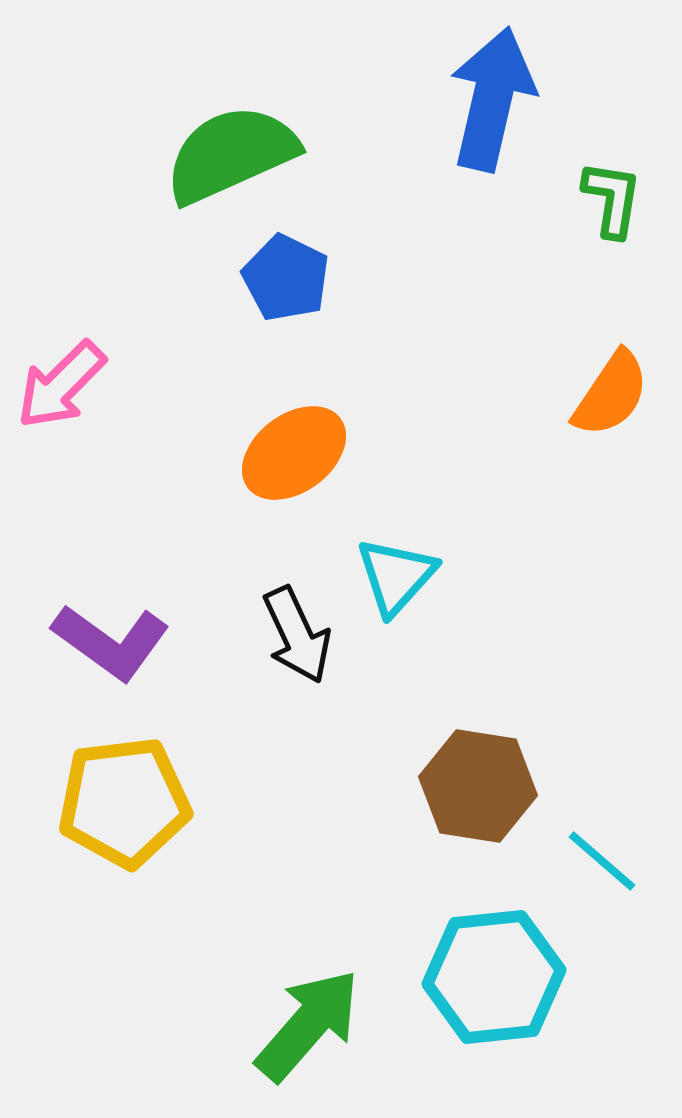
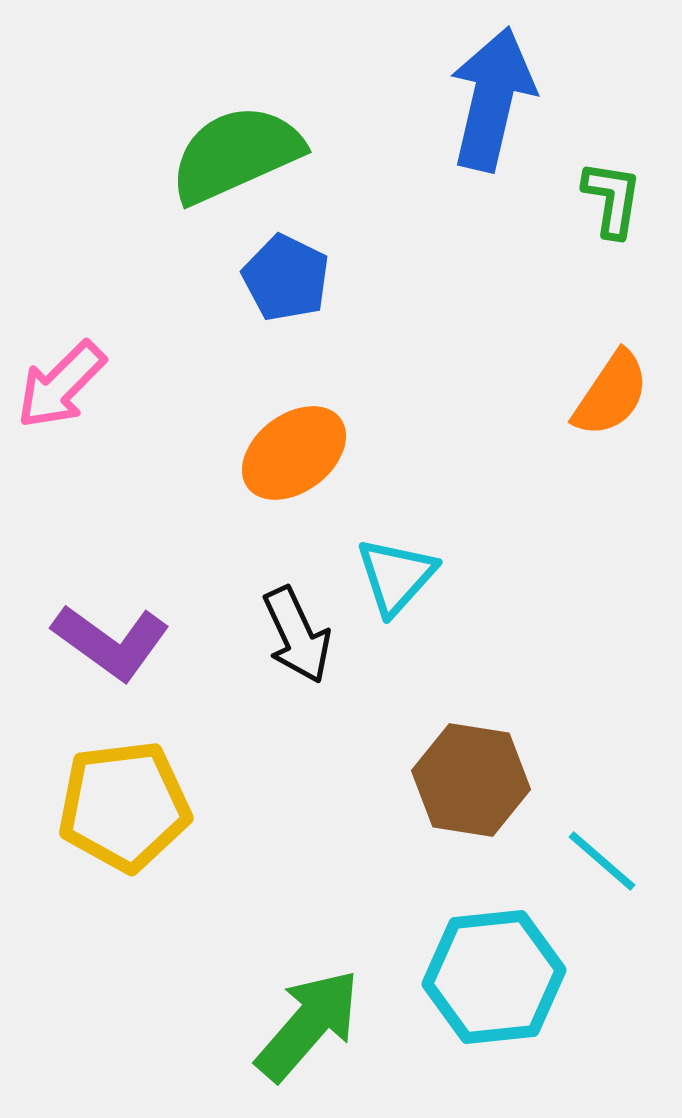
green semicircle: moved 5 px right
brown hexagon: moved 7 px left, 6 px up
yellow pentagon: moved 4 px down
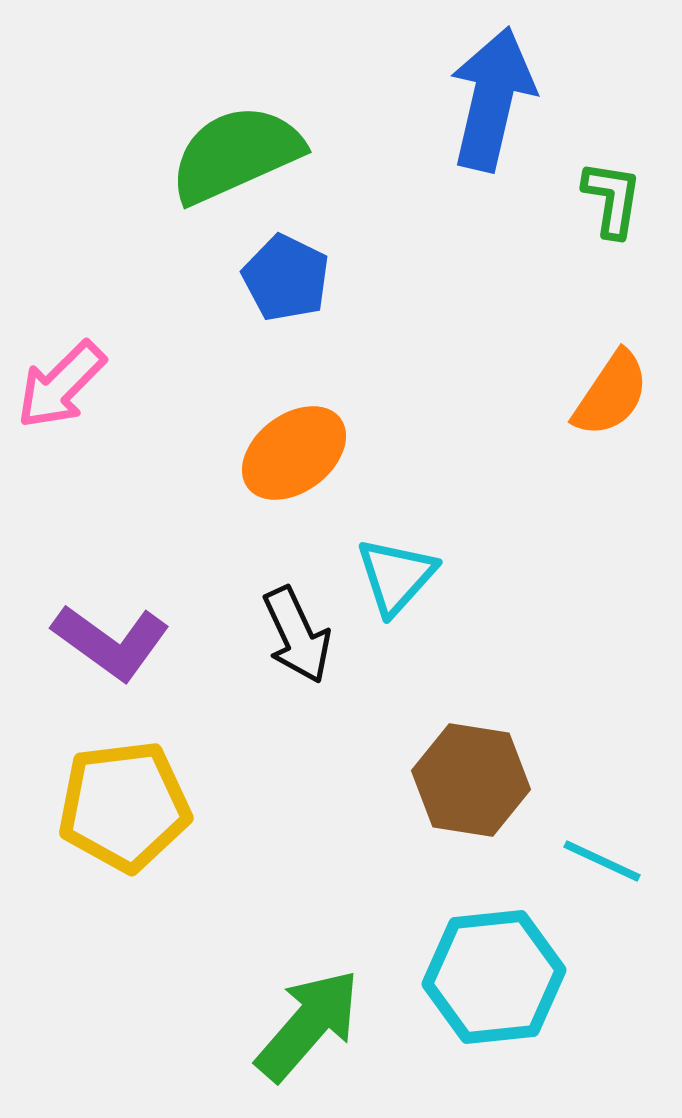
cyan line: rotated 16 degrees counterclockwise
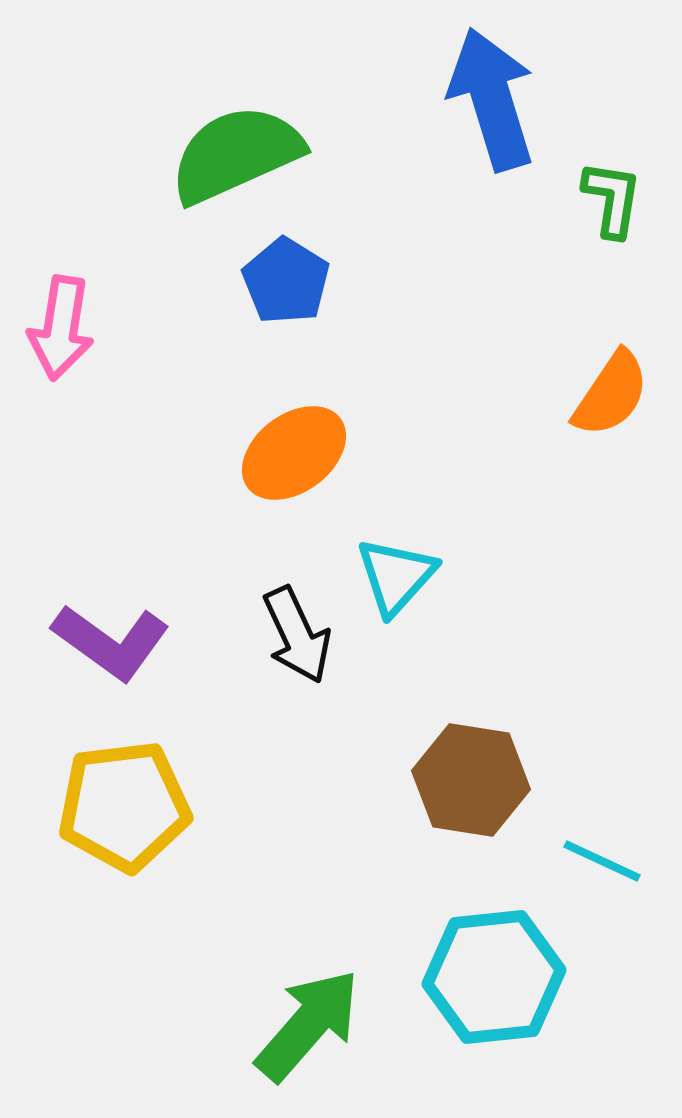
blue arrow: rotated 30 degrees counterclockwise
blue pentagon: moved 3 px down; rotated 6 degrees clockwise
pink arrow: moved 57 px up; rotated 36 degrees counterclockwise
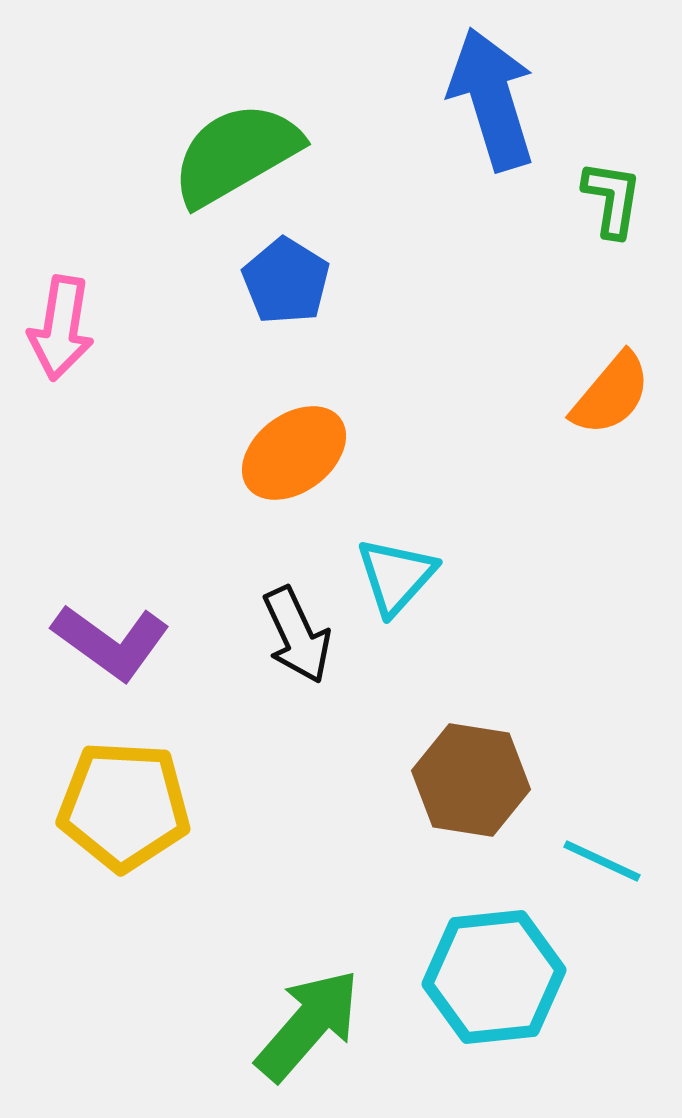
green semicircle: rotated 6 degrees counterclockwise
orange semicircle: rotated 6 degrees clockwise
yellow pentagon: rotated 10 degrees clockwise
